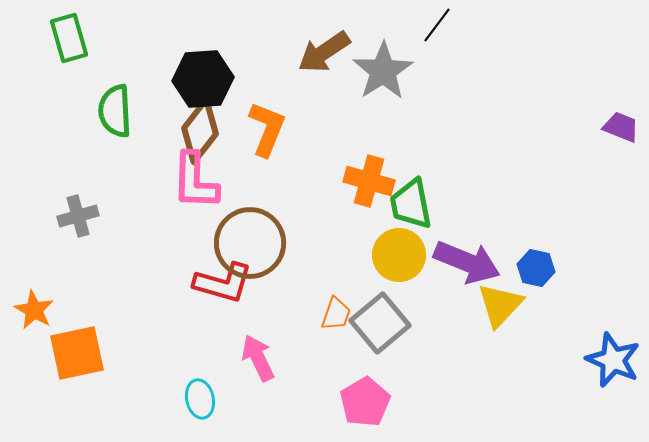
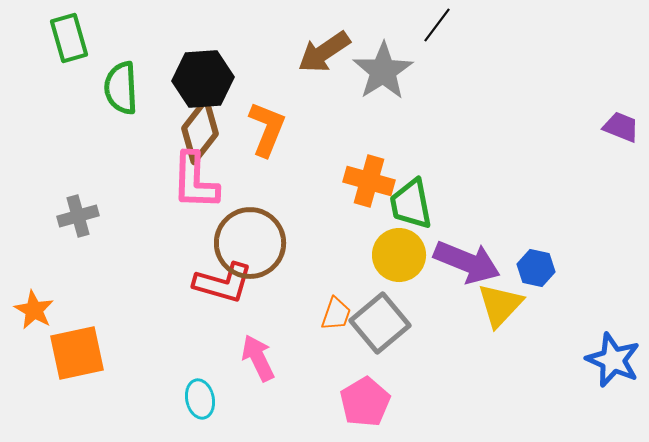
green semicircle: moved 6 px right, 23 px up
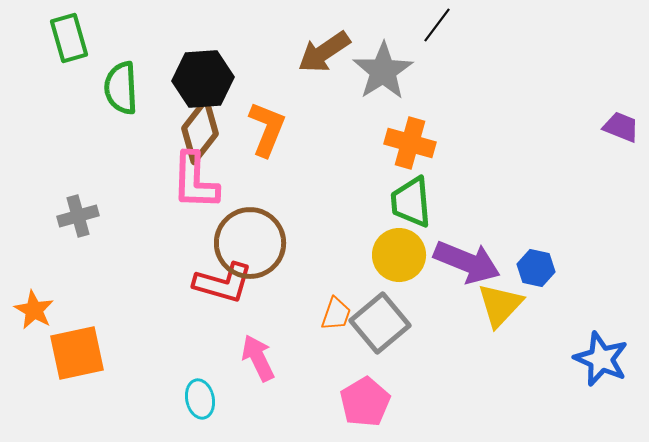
orange cross: moved 41 px right, 38 px up
green trapezoid: moved 2 px up; rotated 6 degrees clockwise
blue star: moved 12 px left, 1 px up
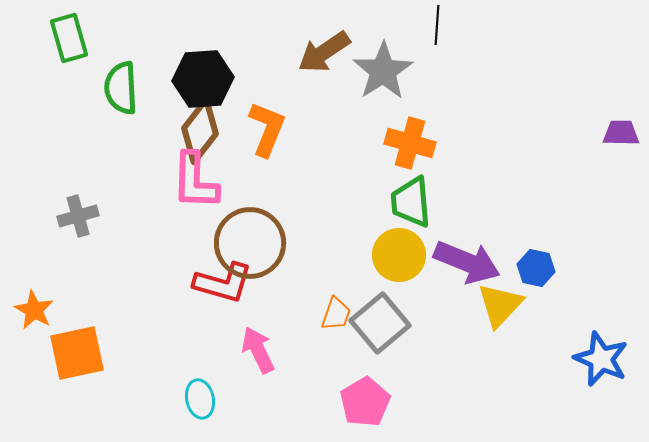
black line: rotated 33 degrees counterclockwise
purple trapezoid: moved 6 px down; rotated 21 degrees counterclockwise
pink arrow: moved 8 px up
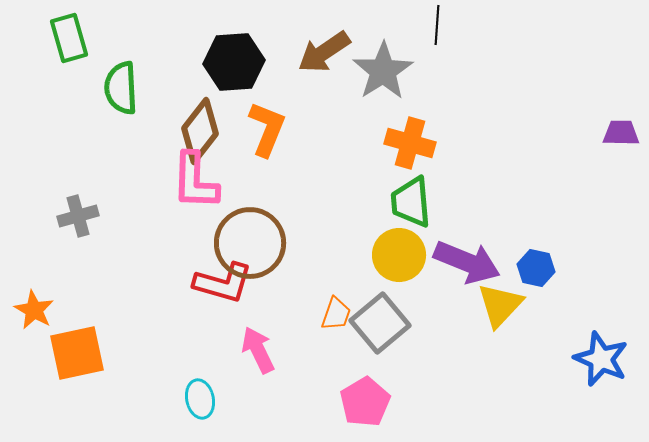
black hexagon: moved 31 px right, 17 px up
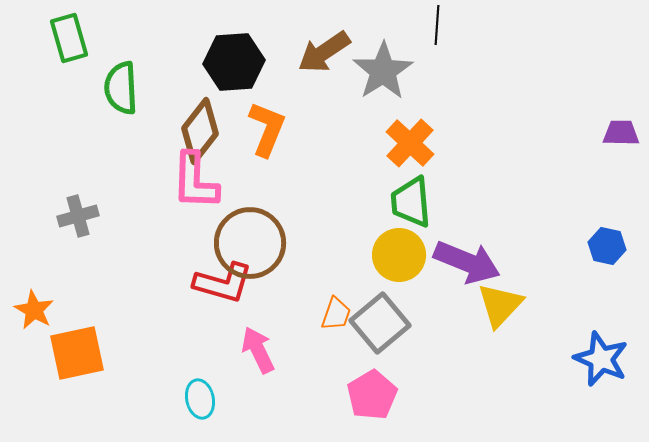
orange cross: rotated 27 degrees clockwise
blue hexagon: moved 71 px right, 22 px up
pink pentagon: moved 7 px right, 7 px up
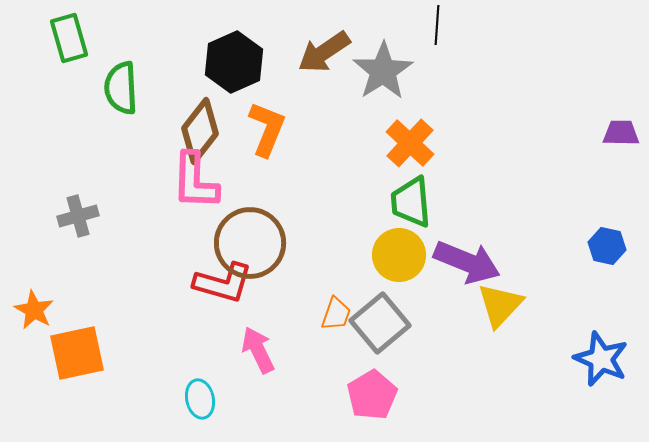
black hexagon: rotated 20 degrees counterclockwise
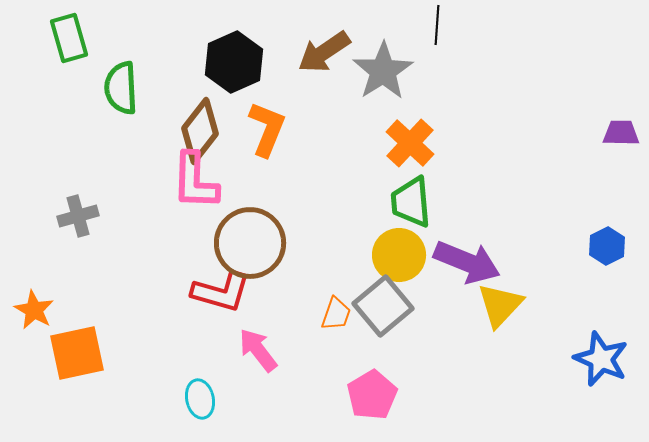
blue hexagon: rotated 21 degrees clockwise
red L-shape: moved 2 px left, 9 px down
gray square: moved 3 px right, 17 px up
pink arrow: rotated 12 degrees counterclockwise
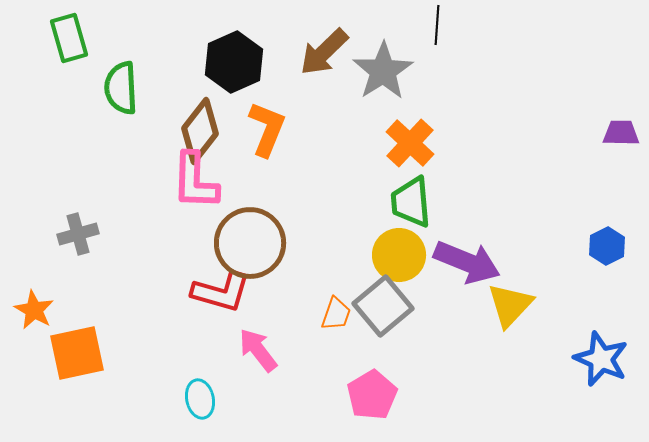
brown arrow: rotated 10 degrees counterclockwise
gray cross: moved 18 px down
yellow triangle: moved 10 px right
